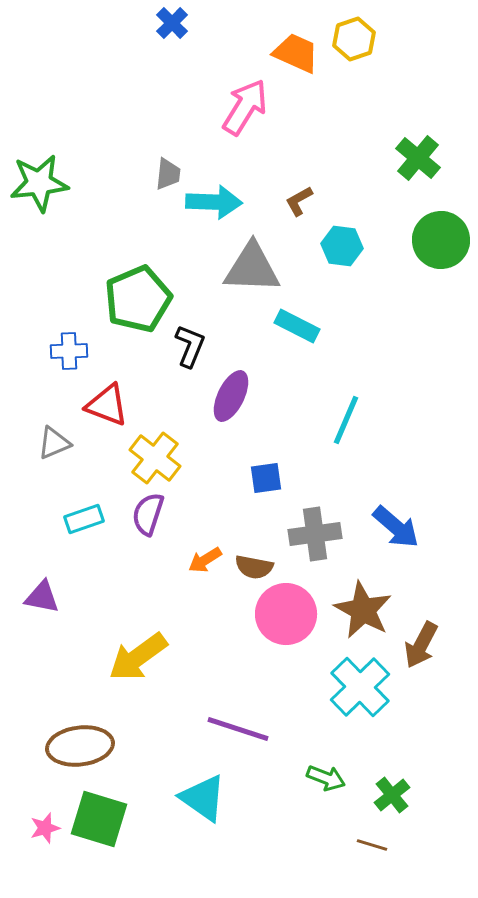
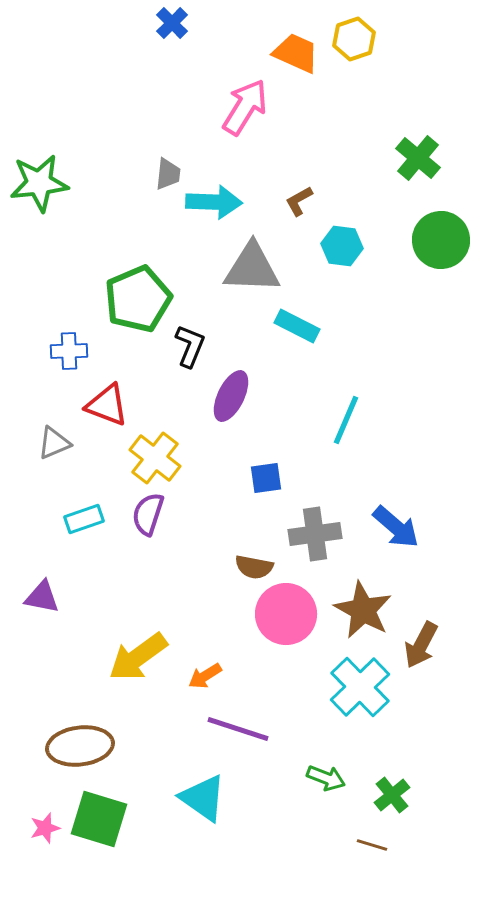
orange arrow at (205, 560): moved 116 px down
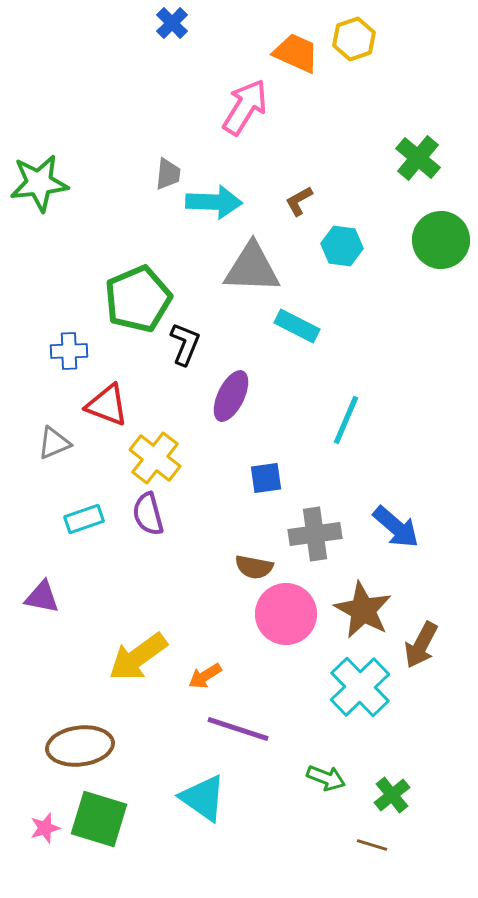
black L-shape at (190, 346): moved 5 px left, 2 px up
purple semicircle at (148, 514): rotated 33 degrees counterclockwise
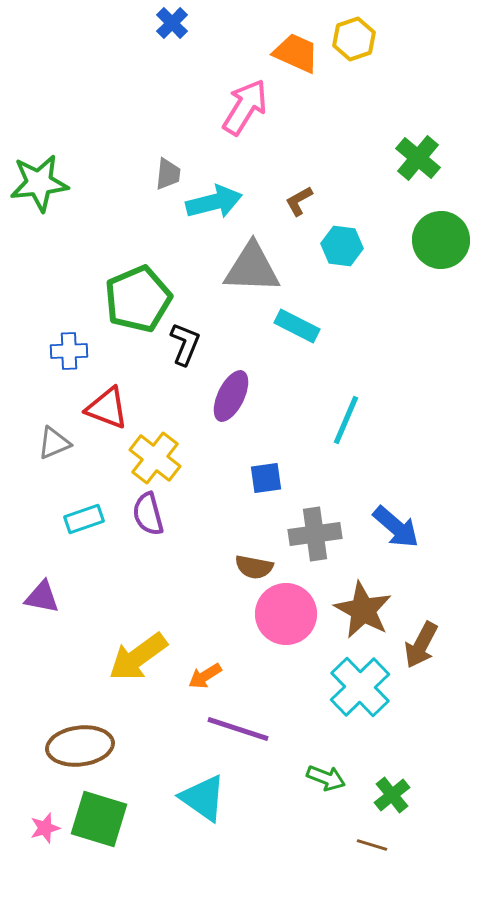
cyan arrow at (214, 202): rotated 16 degrees counterclockwise
red triangle at (107, 405): moved 3 px down
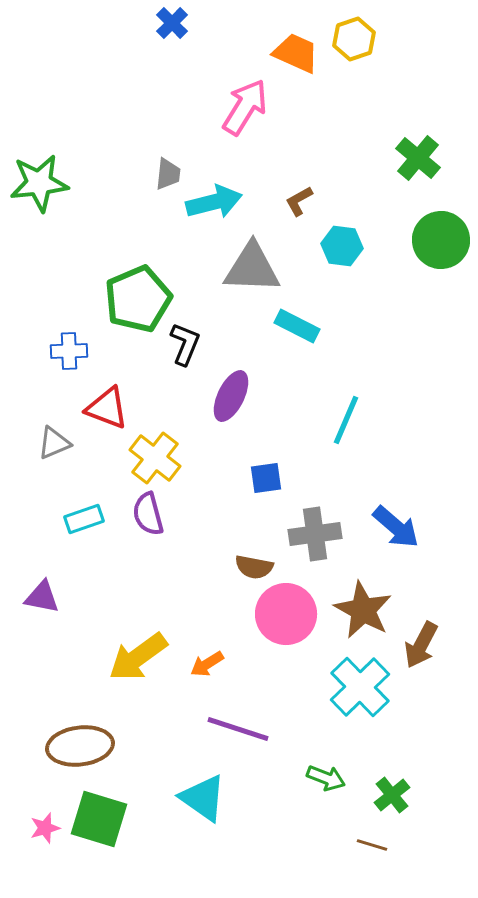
orange arrow at (205, 676): moved 2 px right, 12 px up
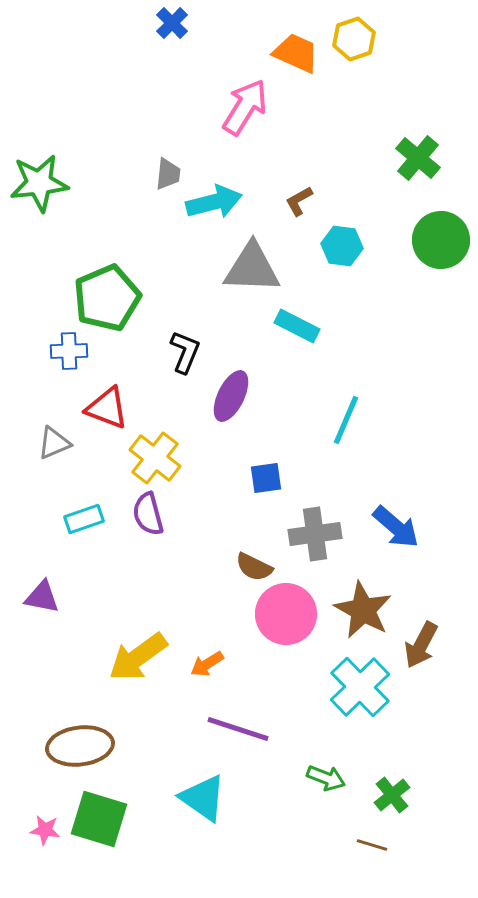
green pentagon at (138, 299): moved 31 px left, 1 px up
black L-shape at (185, 344): moved 8 px down
brown semicircle at (254, 567): rotated 15 degrees clockwise
pink star at (45, 828): moved 2 px down; rotated 24 degrees clockwise
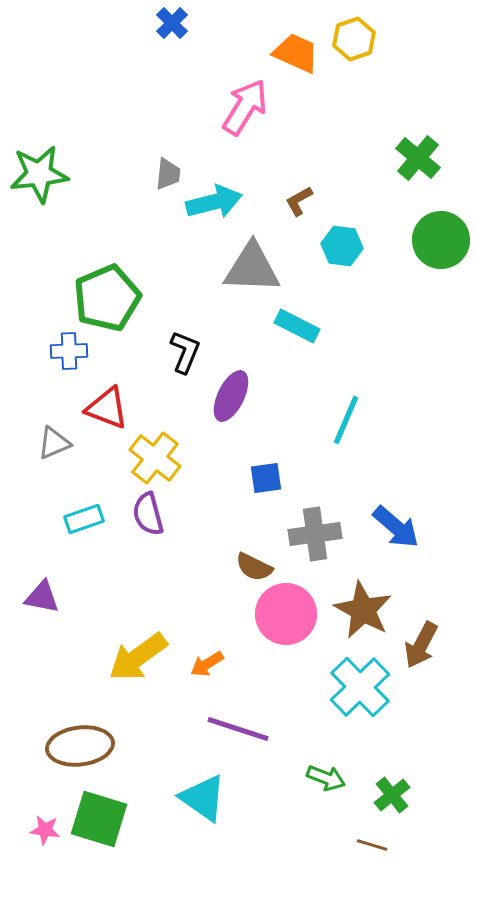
green star at (39, 183): moved 9 px up
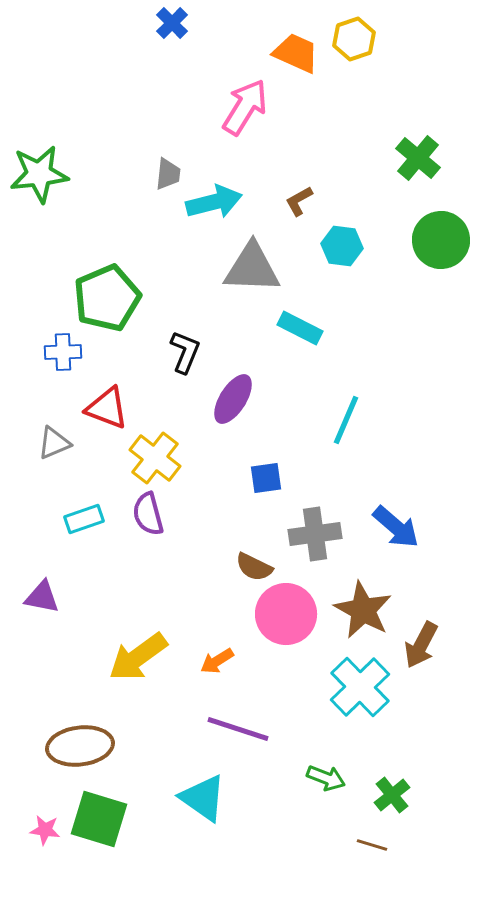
cyan rectangle at (297, 326): moved 3 px right, 2 px down
blue cross at (69, 351): moved 6 px left, 1 px down
purple ellipse at (231, 396): moved 2 px right, 3 px down; rotated 6 degrees clockwise
orange arrow at (207, 664): moved 10 px right, 3 px up
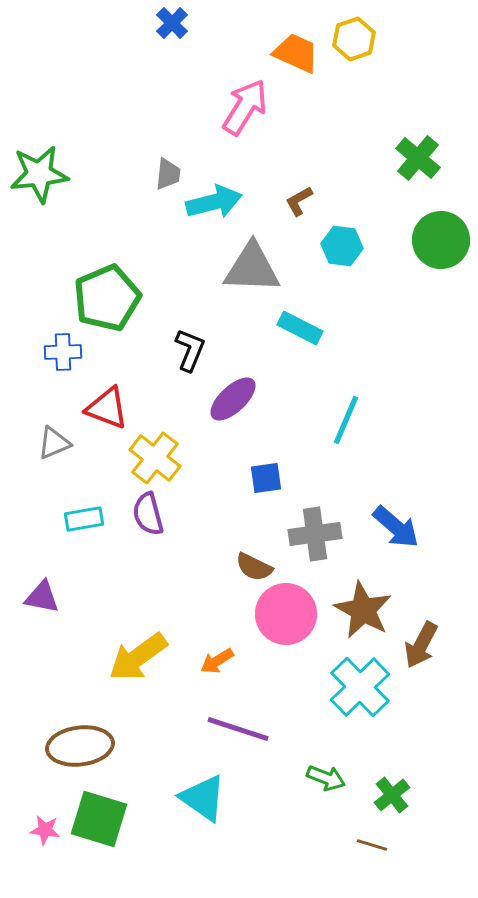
black L-shape at (185, 352): moved 5 px right, 2 px up
purple ellipse at (233, 399): rotated 15 degrees clockwise
cyan rectangle at (84, 519): rotated 9 degrees clockwise
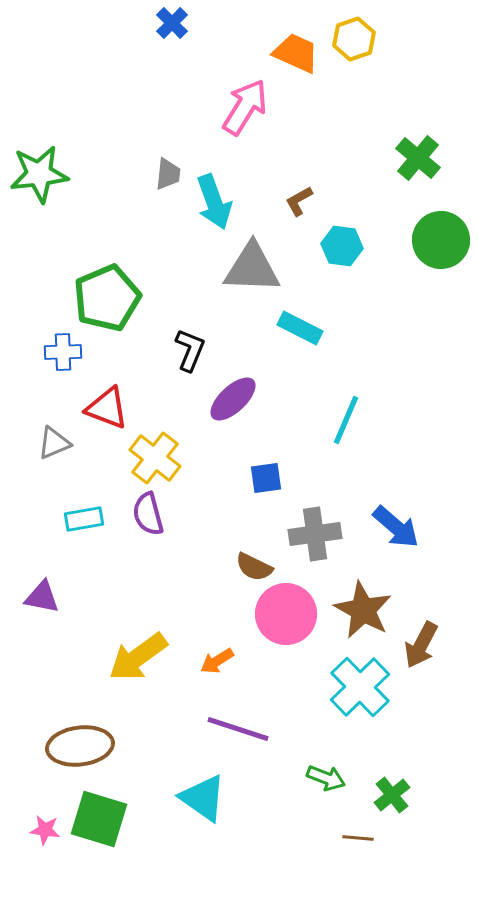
cyan arrow at (214, 202): rotated 84 degrees clockwise
brown line at (372, 845): moved 14 px left, 7 px up; rotated 12 degrees counterclockwise
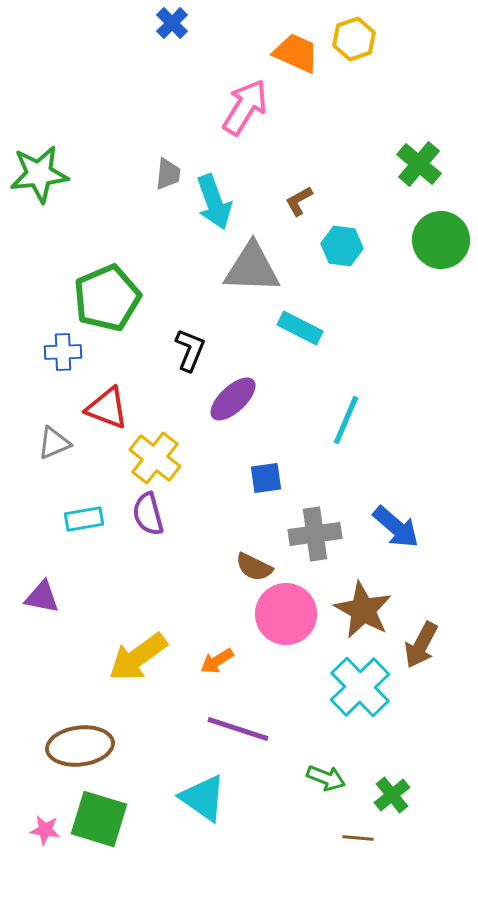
green cross at (418, 158): moved 1 px right, 6 px down
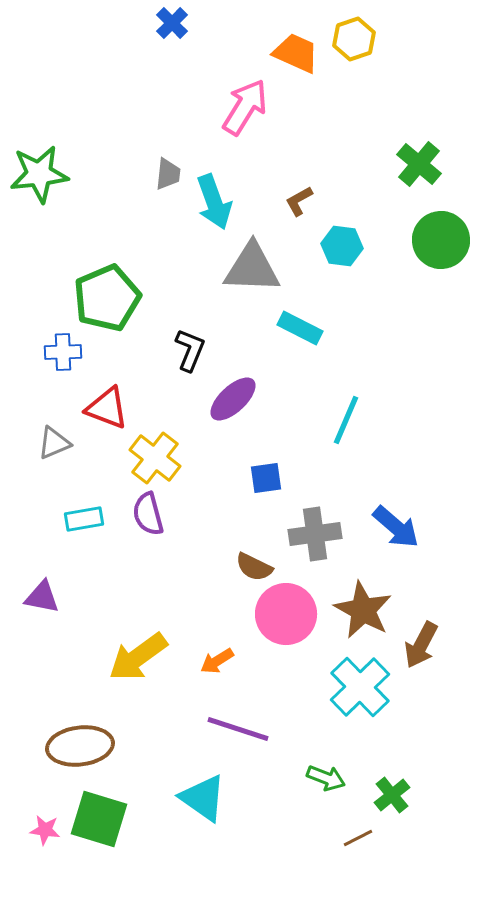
brown line at (358, 838): rotated 32 degrees counterclockwise
